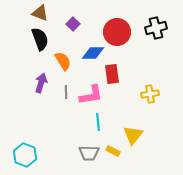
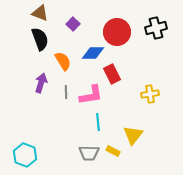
red rectangle: rotated 18 degrees counterclockwise
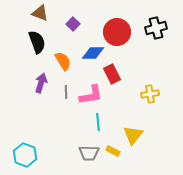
black semicircle: moved 3 px left, 3 px down
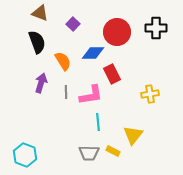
black cross: rotated 15 degrees clockwise
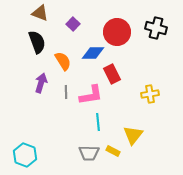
black cross: rotated 15 degrees clockwise
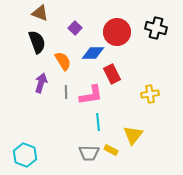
purple square: moved 2 px right, 4 px down
yellow rectangle: moved 2 px left, 1 px up
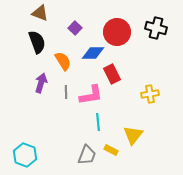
gray trapezoid: moved 2 px left, 2 px down; rotated 70 degrees counterclockwise
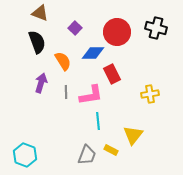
cyan line: moved 1 px up
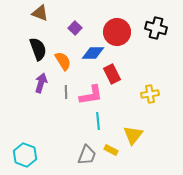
black semicircle: moved 1 px right, 7 px down
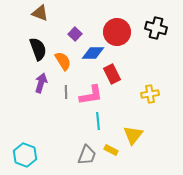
purple square: moved 6 px down
